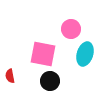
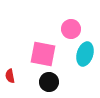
black circle: moved 1 px left, 1 px down
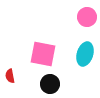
pink circle: moved 16 px right, 12 px up
black circle: moved 1 px right, 2 px down
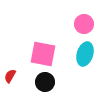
pink circle: moved 3 px left, 7 px down
red semicircle: rotated 40 degrees clockwise
black circle: moved 5 px left, 2 px up
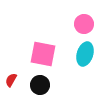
red semicircle: moved 1 px right, 4 px down
black circle: moved 5 px left, 3 px down
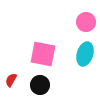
pink circle: moved 2 px right, 2 px up
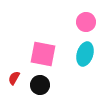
red semicircle: moved 3 px right, 2 px up
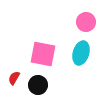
cyan ellipse: moved 4 px left, 1 px up
black circle: moved 2 px left
